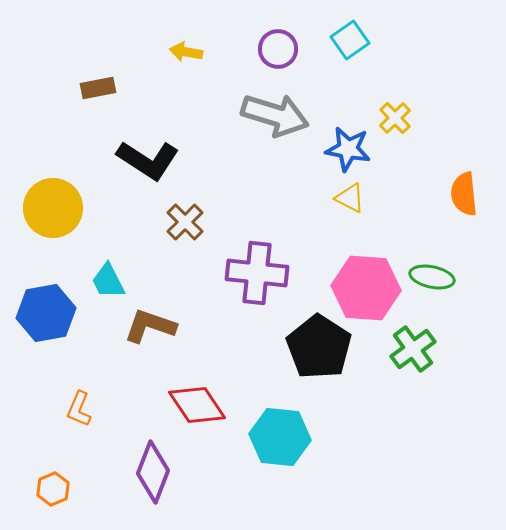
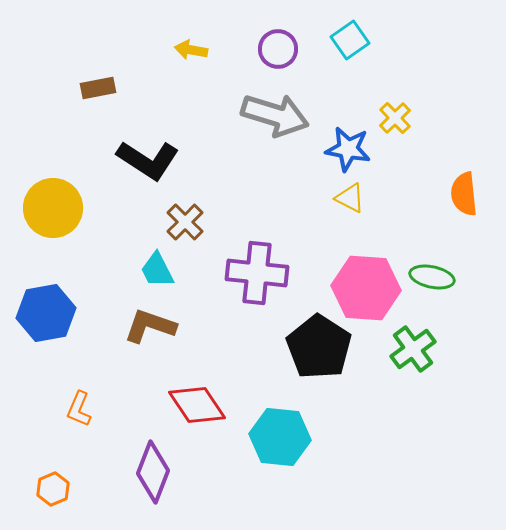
yellow arrow: moved 5 px right, 2 px up
cyan trapezoid: moved 49 px right, 11 px up
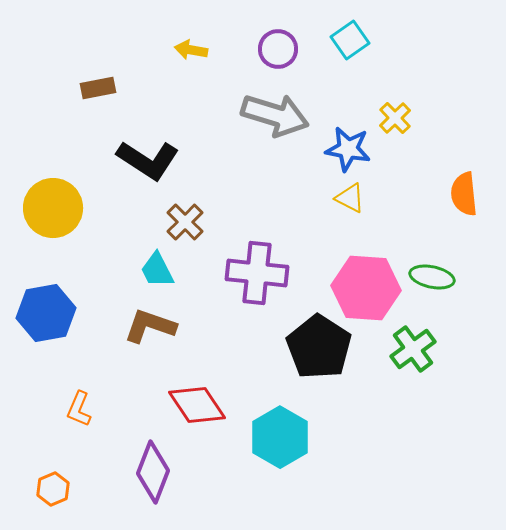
cyan hexagon: rotated 24 degrees clockwise
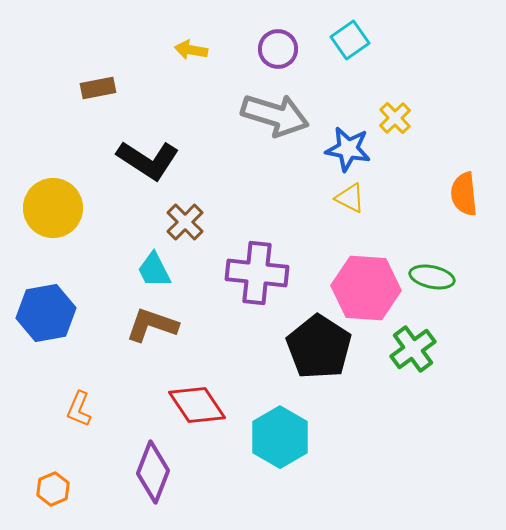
cyan trapezoid: moved 3 px left
brown L-shape: moved 2 px right, 1 px up
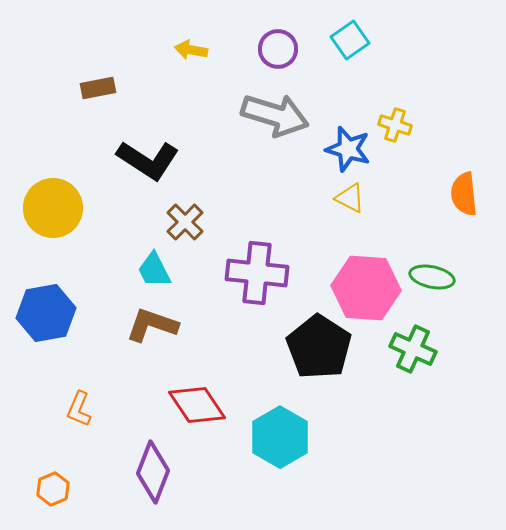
yellow cross: moved 7 px down; rotated 28 degrees counterclockwise
blue star: rotated 6 degrees clockwise
green cross: rotated 30 degrees counterclockwise
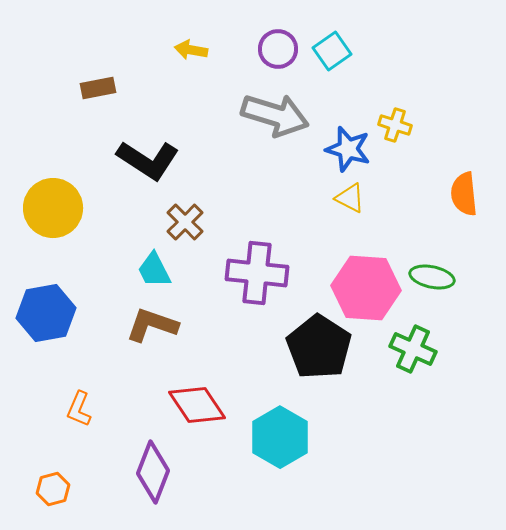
cyan square: moved 18 px left, 11 px down
orange hexagon: rotated 8 degrees clockwise
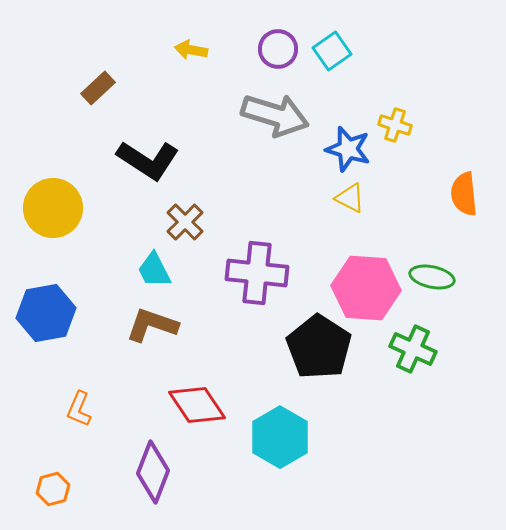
brown rectangle: rotated 32 degrees counterclockwise
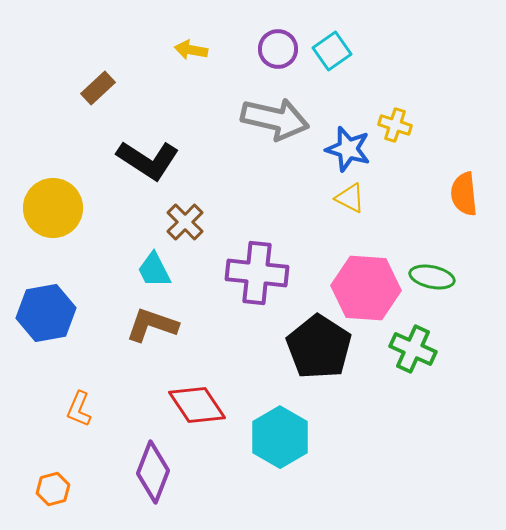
gray arrow: moved 4 px down; rotated 4 degrees counterclockwise
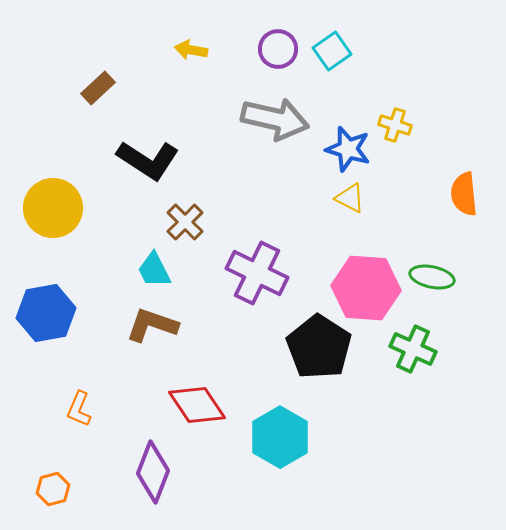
purple cross: rotated 20 degrees clockwise
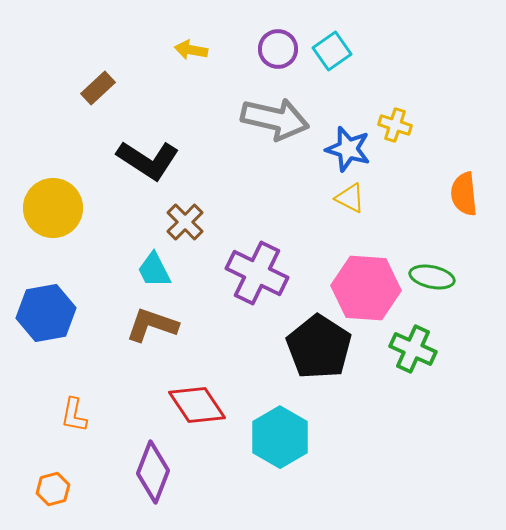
orange L-shape: moved 5 px left, 6 px down; rotated 12 degrees counterclockwise
